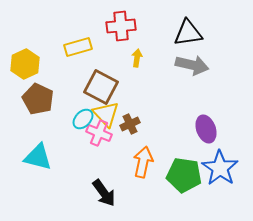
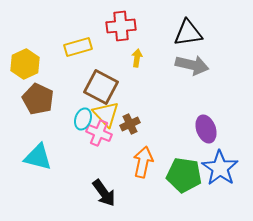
cyan ellipse: rotated 25 degrees counterclockwise
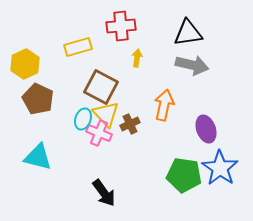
orange arrow: moved 21 px right, 57 px up
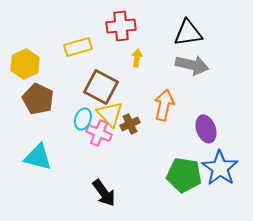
yellow triangle: moved 4 px right
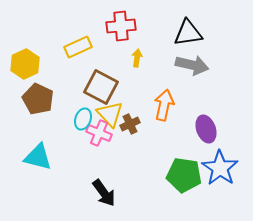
yellow rectangle: rotated 8 degrees counterclockwise
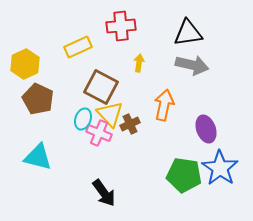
yellow arrow: moved 2 px right, 5 px down
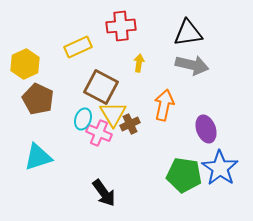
yellow triangle: moved 3 px right; rotated 12 degrees clockwise
cyan triangle: rotated 32 degrees counterclockwise
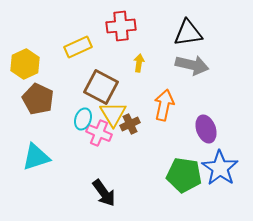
cyan triangle: moved 2 px left
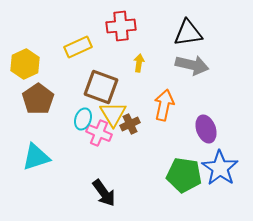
brown square: rotated 8 degrees counterclockwise
brown pentagon: rotated 12 degrees clockwise
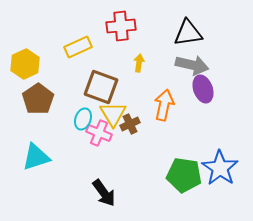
purple ellipse: moved 3 px left, 40 px up
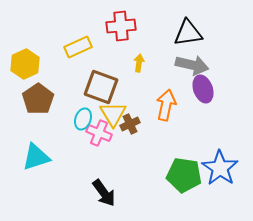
orange arrow: moved 2 px right
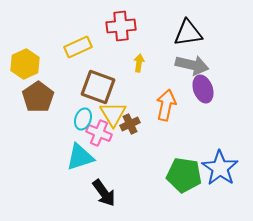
brown square: moved 3 px left
brown pentagon: moved 2 px up
cyan triangle: moved 44 px right
